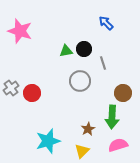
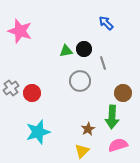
cyan star: moved 10 px left, 9 px up
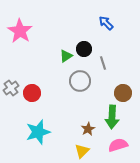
pink star: rotated 15 degrees clockwise
green triangle: moved 5 px down; rotated 24 degrees counterclockwise
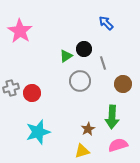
gray cross: rotated 21 degrees clockwise
brown circle: moved 9 px up
yellow triangle: rotated 28 degrees clockwise
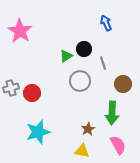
blue arrow: rotated 21 degrees clockwise
green arrow: moved 4 px up
pink semicircle: rotated 78 degrees clockwise
yellow triangle: rotated 28 degrees clockwise
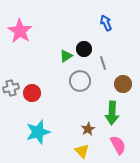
yellow triangle: rotated 35 degrees clockwise
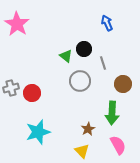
blue arrow: moved 1 px right
pink star: moved 3 px left, 7 px up
green triangle: rotated 48 degrees counterclockwise
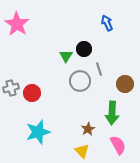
green triangle: rotated 24 degrees clockwise
gray line: moved 4 px left, 6 px down
brown circle: moved 2 px right
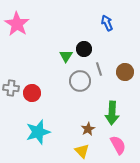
brown circle: moved 12 px up
gray cross: rotated 21 degrees clockwise
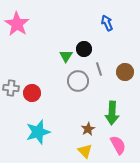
gray circle: moved 2 px left
yellow triangle: moved 3 px right
